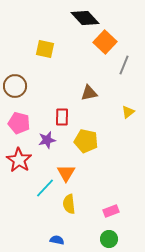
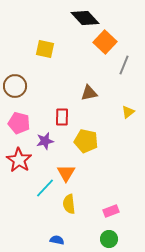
purple star: moved 2 px left, 1 px down
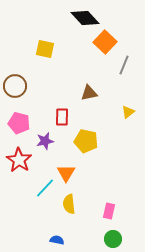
pink rectangle: moved 2 px left; rotated 56 degrees counterclockwise
green circle: moved 4 px right
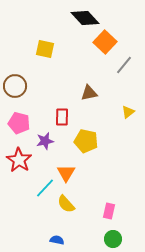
gray line: rotated 18 degrees clockwise
yellow semicircle: moved 3 px left; rotated 36 degrees counterclockwise
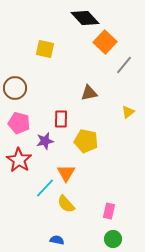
brown circle: moved 2 px down
red rectangle: moved 1 px left, 2 px down
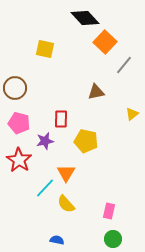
brown triangle: moved 7 px right, 1 px up
yellow triangle: moved 4 px right, 2 px down
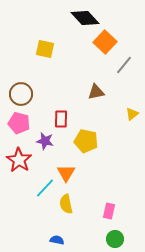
brown circle: moved 6 px right, 6 px down
purple star: rotated 24 degrees clockwise
yellow semicircle: rotated 30 degrees clockwise
green circle: moved 2 px right
